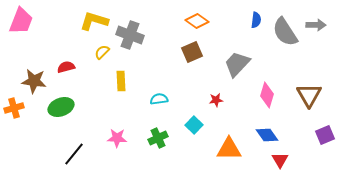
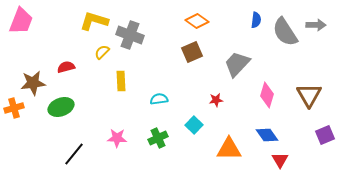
brown star: moved 1 px left, 2 px down; rotated 15 degrees counterclockwise
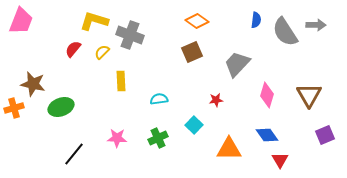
red semicircle: moved 7 px right, 18 px up; rotated 36 degrees counterclockwise
brown star: moved 1 px down; rotated 20 degrees clockwise
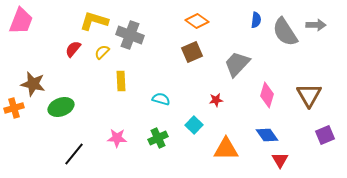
cyan semicircle: moved 2 px right; rotated 24 degrees clockwise
orange triangle: moved 3 px left
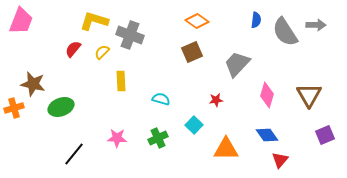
red triangle: rotated 12 degrees clockwise
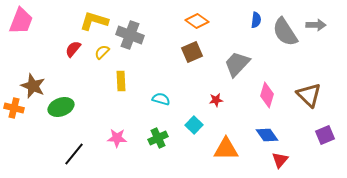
brown star: moved 2 px down; rotated 10 degrees clockwise
brown triangle: rotated 16 degrees counterclockwise
orange cross: rotated 30 degrees clockwise
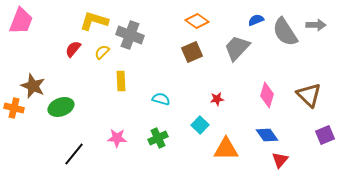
blue semicircle: rotated 119 degrees counterclockwise
gray trapezoid: moved 16 px up
red star: moved 1 px right, 1 px up
cyan square: moved 6 px right
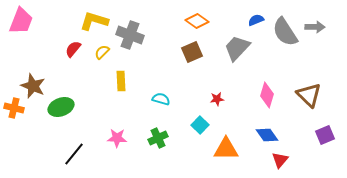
gray arrow: moved 1 px left, 2 px down
